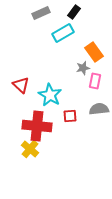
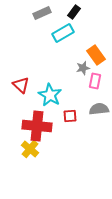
gray rectangle: moved 1 px right
orange rectangle: moved 2 px right, 3 px down
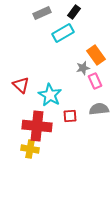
pink rectangle: rotated 35 degrees counterclockwise
yellow cross: rotated 30 degrees counterclockwise
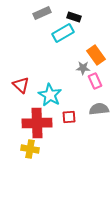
black rectangle: moved 5 px down; rotated 72 degrees clockwise
gray star: rotated 16 degrees clockwise
red square: moved 1 px left, 1 px down
red cross: moved 3 px up; rotated 8 degrees counterclockwise
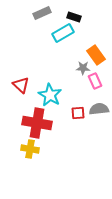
red square: moved 9 px right, 4 px up
red cross: rotated 12 degrees clockwise
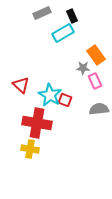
black rectangle: moved 2 px left, 1 px up; rotated 48 degrees clockwise
red square: moved 13 px left, 13 px up; rotated 24 degrees clockwise
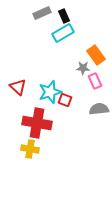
black rectangle: moved 8 px left
red triangle: moved 3 px left, 2 px down
cyan star: moved 3 px up; rotated 25 degrees clockwise
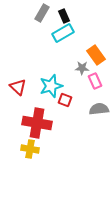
gray rectangle: rotated 36 degrees counterclockwise
gray star: moved 1 px left
cyan star: moved 1 px right, 6 px up
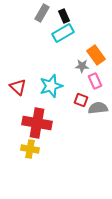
gray star: moved 2 px up
red square: moved 16 px right
gray semicircle: moved 1 px left, 1 px up
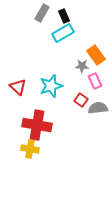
red square: rotated 16 degrees clockwise
red cross: moved 2 px down
